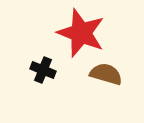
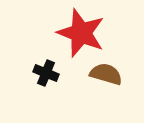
black cross: moved 3 px right, 3 px down
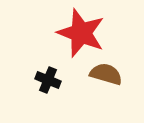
black cross: moved 2 px right, 7 px down
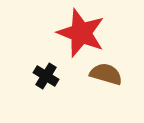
black cross: moved 2 px left, 4 px up; rotated 10 degrees clockwise
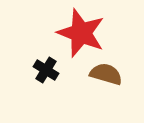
black cross: moved 6 px up
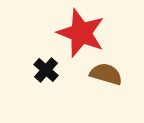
black cross: rotated 10 degrees clockwise
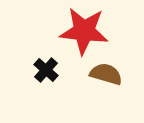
red star: moved 3 px right, 2 px up; rotated 15 degrees counterclockwise
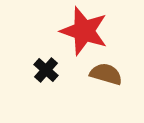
red star: rotated 12 degrees clockwise
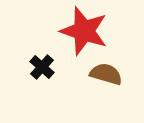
black cross: moved 4 px left, 3 px up
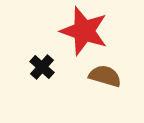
brown semicircle: moved 1 px left, 2 px down
